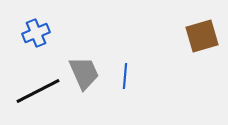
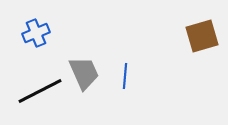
black line: moved 2 px right
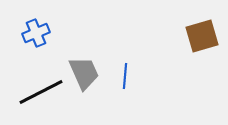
black line: moved 1 px right, 1 px down
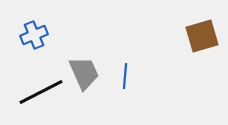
blue cross: moved 2 px left, 2 px down
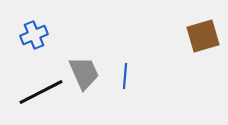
brown square: moved 1 px right
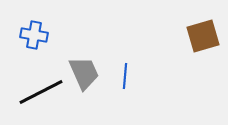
blue cross: rotated 32 degrees clockwise
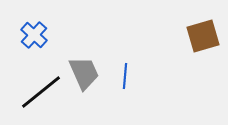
blue cross: rotated 32 degrees clockwise
black line: rotated 12 degrees counterclockwise
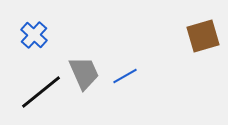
blue line: rotated 55 degrees clockwise
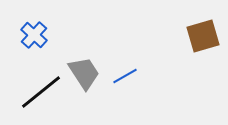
gray trapezoid: rotated 9 degrees counterclockwise
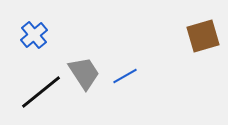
blue cross: rotated 8 degrees clockwise
